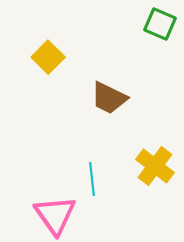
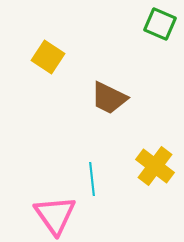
yellow square: rotated 12 degrees counterclockwise
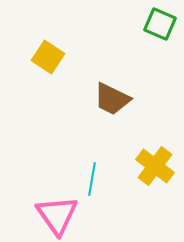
brown trapezoid: moved 3 px right, 1 px down
cyan line: rotated 16 degrees clockwise
pink triangle: moved 2 px right
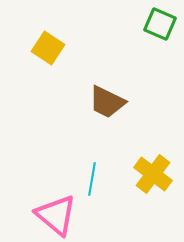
yellow square: moved 9 px up
brown trapezoid: moved 5 px left, 3 px down
yellow cross: moved 2 px left, 8 px down
pink triangle: moved 1 px left; rotated 15 degrees counterclockwise
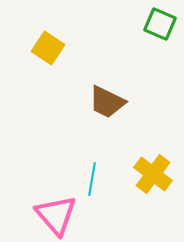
pink triangle: rotated 9 degrees clockwise
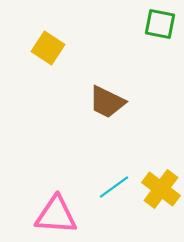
green square: rotated 12 degrees counterclockwise
yellow cross: moved 8 px right, 15 px down
cyan line: moved 22 px right, 8 px down; rotated 44 degrees clockwise
pink triangle: rotated 45 degrees counterclockwise
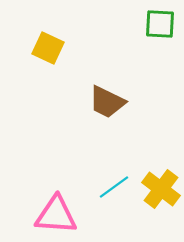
green square: rotated 8 degrees counterclockwise
yellow square: rotated 8 degrees counterclockwise
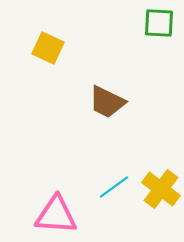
green square: moved 1 px left, 1 px up
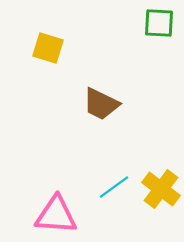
yellow square: rotated 8 degrees counterclockwise
brown trapezoid: moved 6 px left, 2 px down
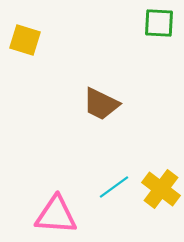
yellow square: moved 23 px left, 8 px up
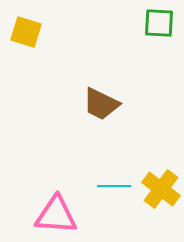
yellow square: moved 1 px right, 8 px up
cyan line: moved 1 px up; rotated 36 degrees clockwise
